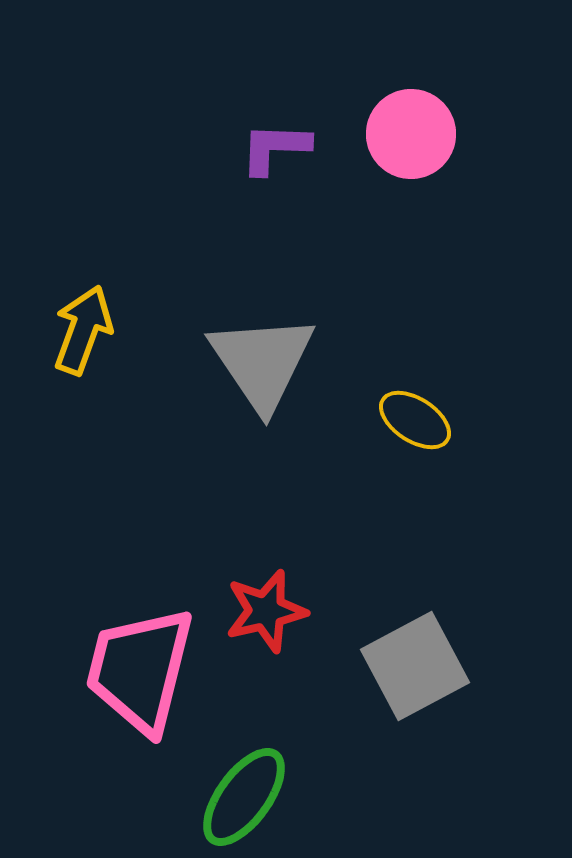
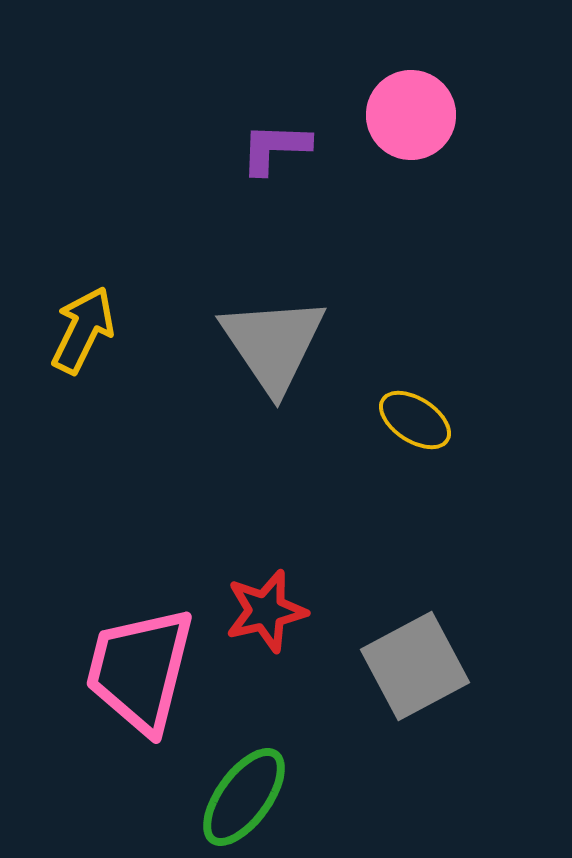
pink circle: moved 19 px up
yellow arrow: rotated 6 degrees clockwise
gray triangle: moved 11 px right, 18 px up
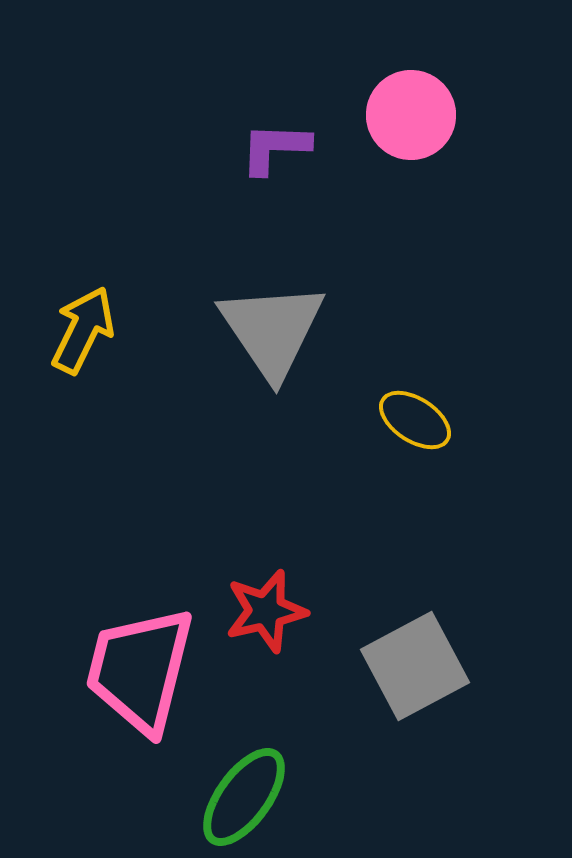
gray triangle: moved 1 px left, 14 px up
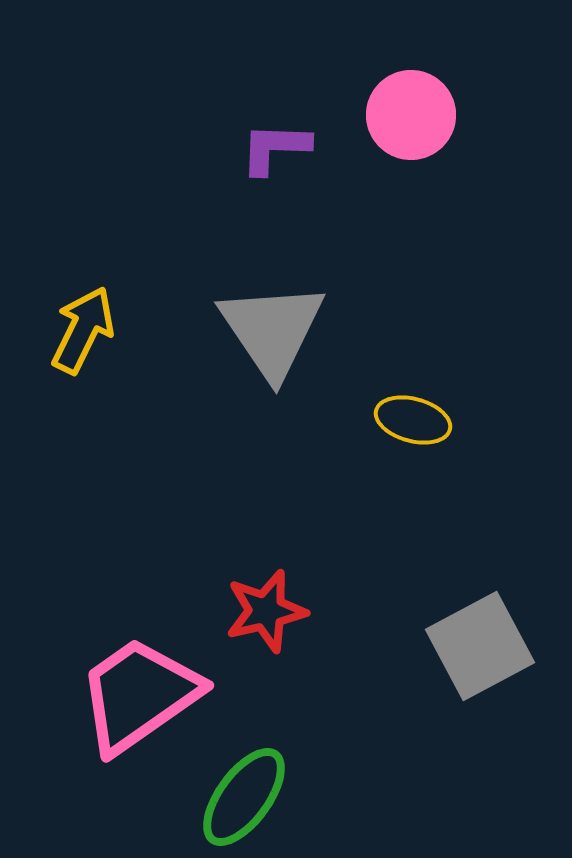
yellow ellipse: moved 2 px left; rotated 18 degrees counterclockwise
gray square: moved 65 px right, 20 px up
pink trapezoid: moved 1 px left, 25 px down; rotated 41 degrees clockwise
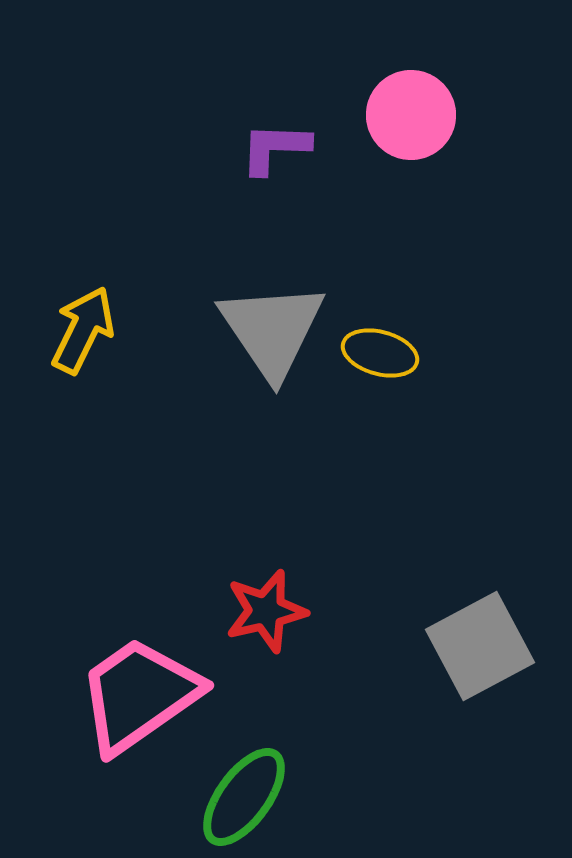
yellow ellipse: moved 33 px left, 67 px up
